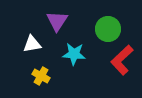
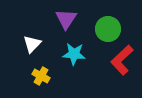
purple triangle: moved 9 px right, 2 px up
white triangle: rotated 36 degrees counterclockwise
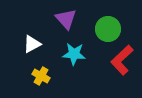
purple triangle: rotated 15 degrees counterclockwise
white triangle: rotated 18 degrees clockwise
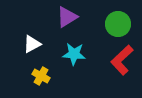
purple triangle: moved 1 px right, 2 px up; rotated 40 degrees clockwise
green circle: moved 10 px right, 5 px up
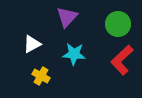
purple triangle: rotated 15 degrees counterclockwise
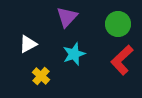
white triangle: moved 4 px left
cyan star: rotated 25 degrees counterclockwise
yellow cross: rotated 12 degrees clockwise
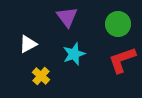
purple triangle: rotated 20 degrees counterclockwise
red L-shape: rotated 24 degrees clockwise
